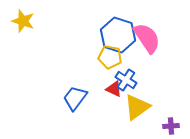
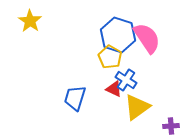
yellow star: moved 7 px right; rotated 15 degrees clockwise
yellow pentagon: rotated 20 degrees clockwise
blue trapezoid: rotated 20 degrees counterclockwise
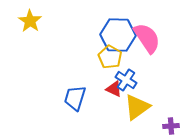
blue hexagon: rotated 16 degrees counterclockwise
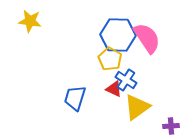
yellow star: rotated 25 degrees counterclockwise
yellow pentagon: moved 2 px down
